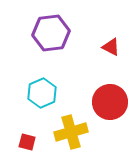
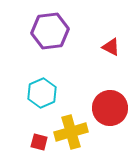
purple hexagon: moved 1 px left, 2 px up
red circle: moved 6 px down
red square: moved 12 px right
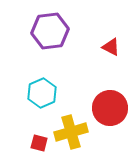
red square: moved 1 px down
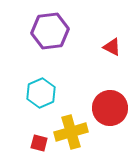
red triangle: moved 1 px right
cyan hexagon: moved 1 px left
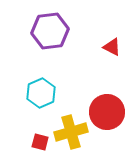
red circle: moved 3 px left, 4 px down
red square: moved 1 px right, 1 px up
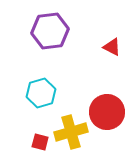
cyan hexagon: rotated 8 degrees clockwise
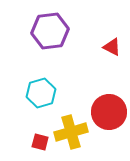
red circle: moved 2 px right
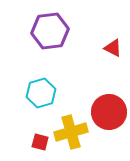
red triangle: moved 1 px right, 1 px down
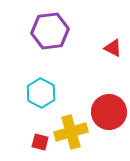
cyan hexagon: rotated 16 degrees counterclockwise
